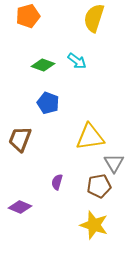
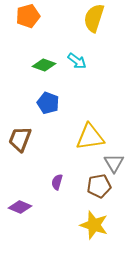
green diamond: moved 1 px right
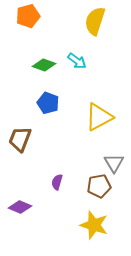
yellow semicircle: moved 1 px right, 3 px down
yellow triangle: moved 9 px right, 20 px up; rotated 20 degrees counterclockwise
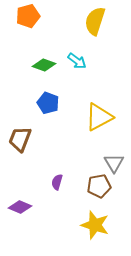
yellow star: moved 1 px right
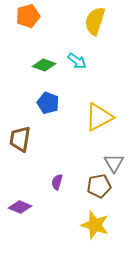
brown trapezoid: rotated 12 degrees counterclockwise
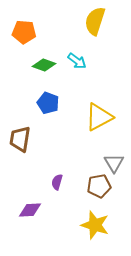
orange pentagon: moved 4 px left, 16 px down; rotated 20 degrees clockwise
purple diamond: moved 10 px right, 3 px down; rotated 25 degrees counterclockwise
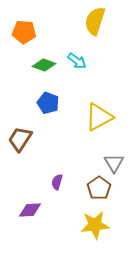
brown trapezoid: rotated 24 degrees clockwise
brown pentagon: moved 2 px down; rotated 25 degrees counterclockwise
yellow star: rotated 24 degrees counterclockwise
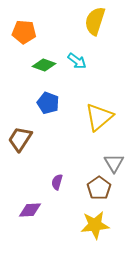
yellow triangle: rotated 12 degrees counterclockwise
